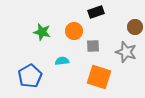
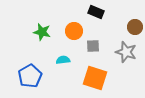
black rectangle: rotated 42 degrees clockwise
cyan semicircle: moved 1 px right, 1 px up
orange square: moved 4 px left, 1 px down
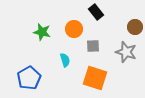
black rectangle: rotated 28 degrees clockwise
orange circle: moved 2 px up
cyan semicircle: moved 2 px right; rotated 80 degrees clockwise
blue pentagon: moved 1 px left, 2 px down
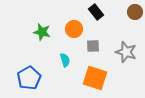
brown circle: moved 15 px up
